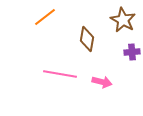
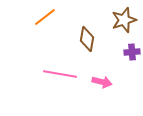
brown star: moved 1 px right; rotated 25 degrees clockwise
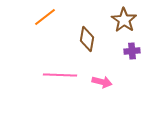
brown star: rotated 20 degrees counterclockwise
purple cross: moved 1 px up
pink line: moved 1 px down; rotated 8 degrees counterclockwise
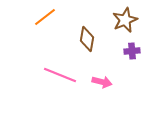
brown star: moved 1 px right; rotated 15 degrees clockwise
pink line: rotated 20 degrees clockwise
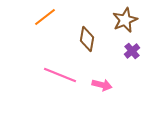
purple cross: rotated 35 degrees counterclockwise
pink arrow: moved 3 px down
